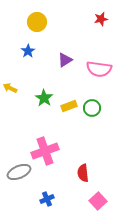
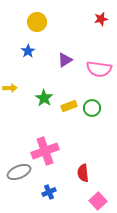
yellow arrow: rotated 152 degrees clockwise
blue cross: moved 2 px right, 7 px up
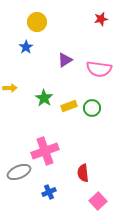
blue star: moved 2 px left, 4 px up
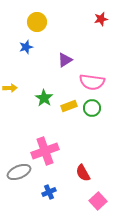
blue star: rotated 16 degrees clockwise
pink semicircle: moved 7 px left, 13 px down
red semicircle: rotated 24 degrees counterclockwise
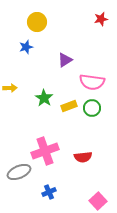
red semicircle: moved 16 px up; rotated 66 degrees counterclockwise
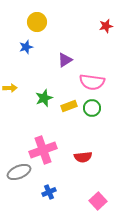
red star: moved 5 px right, 7 px down
green star: rotated 18 degrees clockwise
pink cross: moved 2 px left, 1 px up
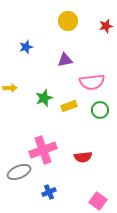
yellow circle: moved 31 px right, 1 px up
purple triangle: rotated 21 degrees clockwise
pink semicircle: rotated 15 degrees counterclockwise
green circle: moved 8 px right, 2 px down
pink square: rotated 12 degrees counterclockwise
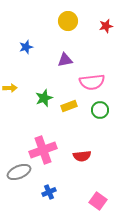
red semicircle: moved 1 px left, 1 px up
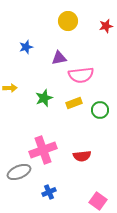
purple triangle: moved 6 px left, 2 px up
pink semicircle: moved 11 px left, 7 px up
yellow rectangle: moved 5 px right, 3 px up
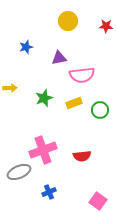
red star: rotated 16 degrees clockwise
pink semicircle: moved 1 px right
